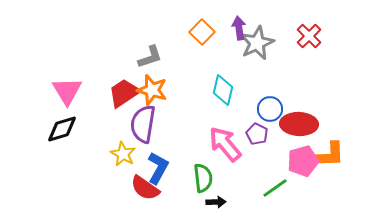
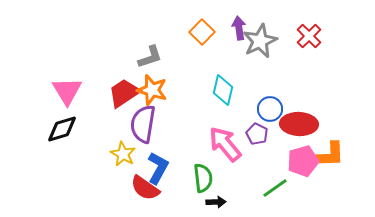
gray star: moved 3 px right, 2 px up
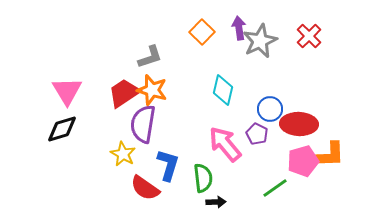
blue L-shape: moved 10 px right, 3 px up; rotated 12 degrees counterclockwise
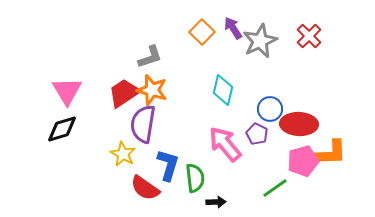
purple arrow: moved 6 px left; rotated 25 degrees counterclockwise
orange L-shape: moved 2 px right, 2 px up
green semicircle: moved 8 px left
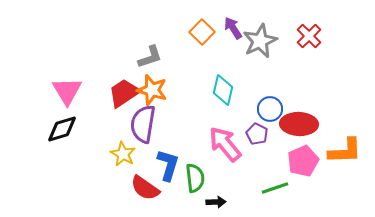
orange L-shape: moved 15 px right, 2 px up
pink pentagon: rotated 8 degrees counterclockwise
green line: rotated 16 degrees clockwise
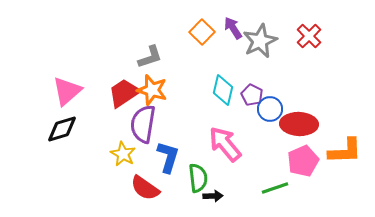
pink triangle: rotated 20 degrees clockwise
purple pentagon: moved 5 px left, 39 px up
blue L-shape: moved 8 px up
green semicircle: moved 3 px right
black arrow: moved 3 px left, 6 px up
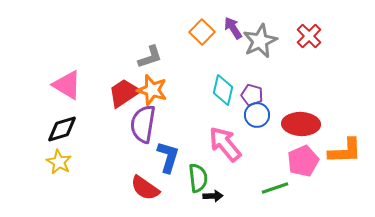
pink triangle: moved 6 px up; rotated 48 degrees counterclockwise
purple pentagon: rotated 10 degrees counterclockwise
blue circle: moved 13 px left, 6 px down
red ellipse: moved 2 px right
yellow star: moved 64 px left, 8 px down
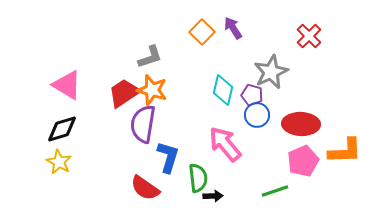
gray star: moved 11 px right, 31 px down
green line: moved 3 px down
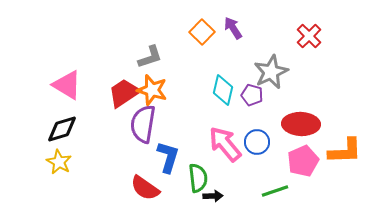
blue circle: moved 27 px down
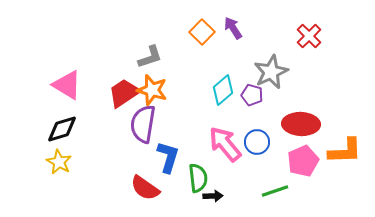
cyan diamond: rotated 36 degrees clockwise
